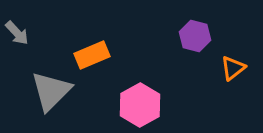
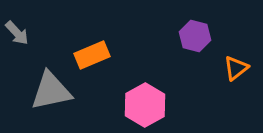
orange triangle: moved 3 px right
gray triangle: rotated 33 degrees clockwise
pink hexagon: moved 5 px right
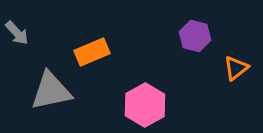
orange rectangle: moved 3 px up
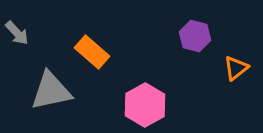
orange rectangle: rotated 64 degrees clockwise
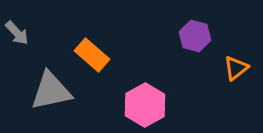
orange rectangle: moved 3 px down
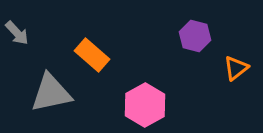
gray triangle: moved 2 px down
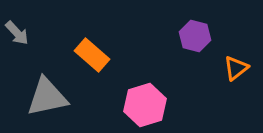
gray triangle: moved 4 px left, 4 px down
pink hexagon: rotated 12 degrees clockwise
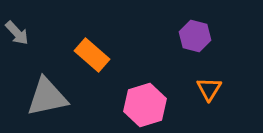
orange triangle: moved 27 px left, 21 px down; rotated 20 degrees counterclockwise
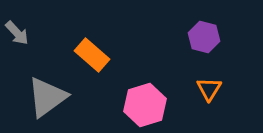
purple hexagon: moved 9 px right, 1 px down
gray triangle: rotated 24 degrees counterclockwise
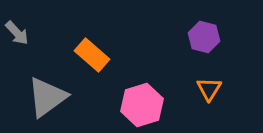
pink hexagon: moved 3 px left
